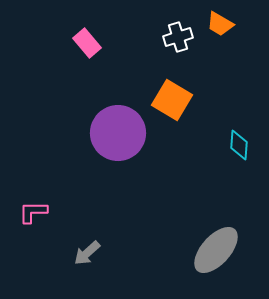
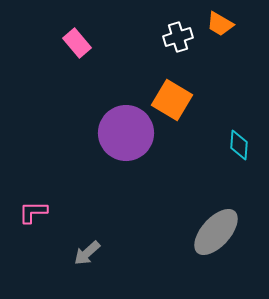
pink rectangle: moved 10 px left
purple circle: moved 8 px right
gray ellipse: moved 18 px up
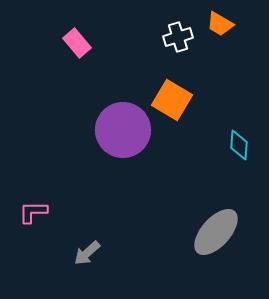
purple circle: moved 3 px left, 3 px up
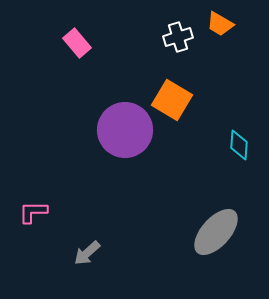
purple circle: moved 2 px right
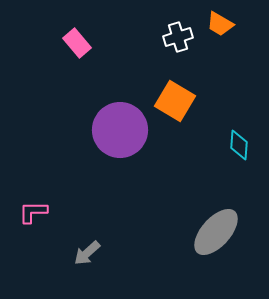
orange square: moved 3 px right, 1 px down
purple circle: moved 5 px left
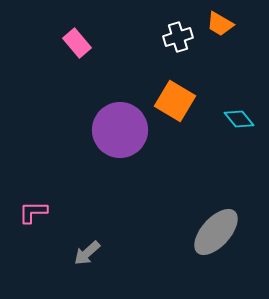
cyan diamond: moved 26 px up; rotated 44 degrees counterclockwise
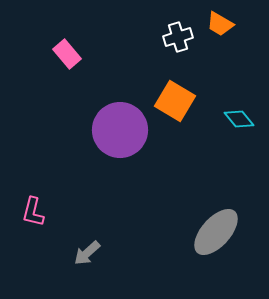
pink rectangle: moved 10 px left, 11 px down
pink L-shape: rotated 76 degrees counterclockwise
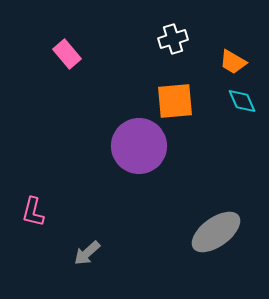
orange trapezoid: moved 13 px right, 38 px down
white cross: moved 5 px left, 2 px down
orange square: rotated 36 degrees counterclockwise
cyan diamond: moved 3 px right, 18 px up; rotated 16 degrees clockwise
purple circle: moved 19 px right, 16 px down
gray ellipse: rotated 12 degrees clockwise
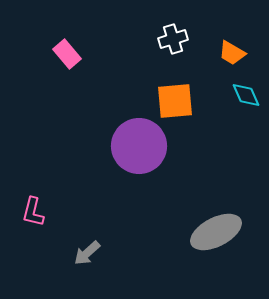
orange trapezoid: moved 1 px left, 9 px up
cyan diamond: moved 4 px right, 6 px up
gray ellipse: rotated 9 degrees clockwise
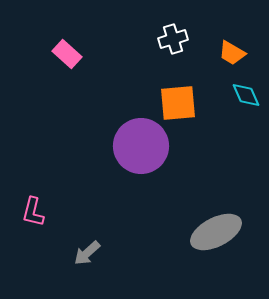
pink rectangle: rotated 8 degrees counterclockwise
orange square: moved 3 px right, 2 px down
purple circle: moved 2 px right
